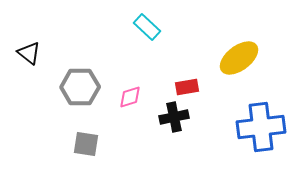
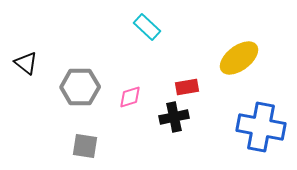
black triangle: moved 3 px left, 10 px down
blue cross: rotated 18 degrees clockwise
gray square: moved 1 px left, 2 px down
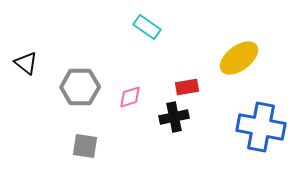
cyan rectangle: rotated 8 degrees counterclockwise
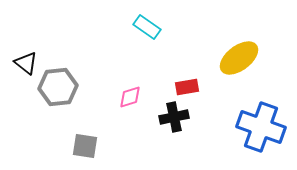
gray hexagon: moved 22 px left; rotated 6 degrees counterclockwise
blue cross: rotated 9 degrees clockwise
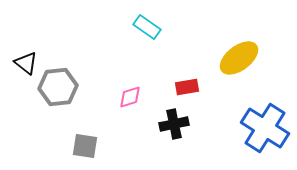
black cross: moved 7 px down
blue cross: moved 4 px right, 1 px down; rotated 12 degrees clockwise
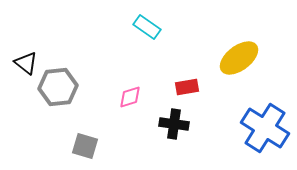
black cross: rotated 20 degrees clockwise
gray square: rotated 8 degrees clockwise
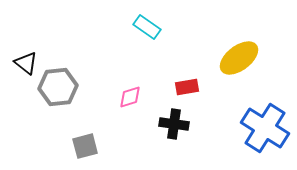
gray square: rotated 32 degrees counterclockwise
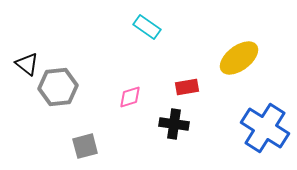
black triangle: moved 1 px right, 1 px down
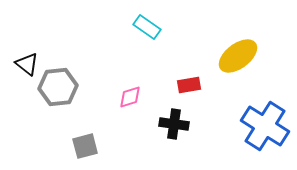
yellow ellipse: moved 1 px left, 2 px up
red rectangle: moved 2 px right, 2 px up
blue cross: moved 2 px up
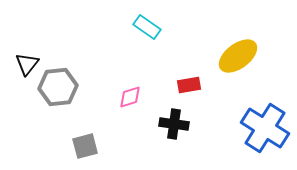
black triangle: rotated 30 degrees clockwise
blue cross: moved 2 px down
